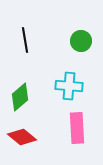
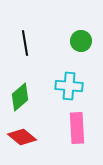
black line: moved 3 px down
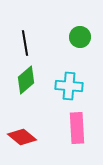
green circle: moved 1 px left, 4 px up
green diamond: moved 6 px right, 17 px up
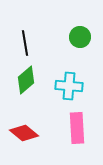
red diamond: moved 2 px right, 4 px up
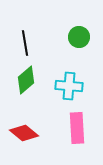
green circle: moved 1 px left
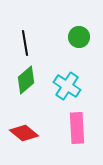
cyan cross: moved 2 px left; rotated 28 degrees clockwise
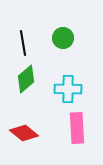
green circle: moved 16 px left, 1 px down
black line: moved 2 px left
green diamond: moved 1 px up
cyan cross: moved 1 px right, 3 px down; rotated 32 degrees counterclockwise
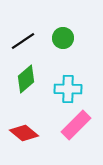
black line: moved 2 px up; rotated 65 degrees clockwise
pink rectangle: moved 1 px left, 3 px up; rotated 48 degrees clockwise
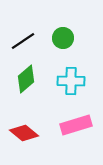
cyan cross: moved 3 px right, 8 px up
pink rectangle: rotated 28 degrees clockwise
